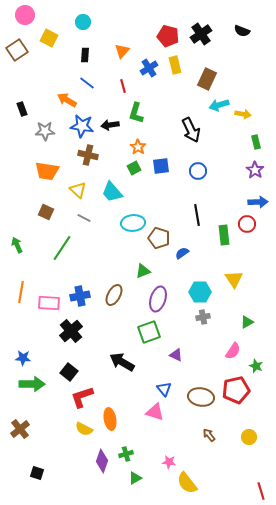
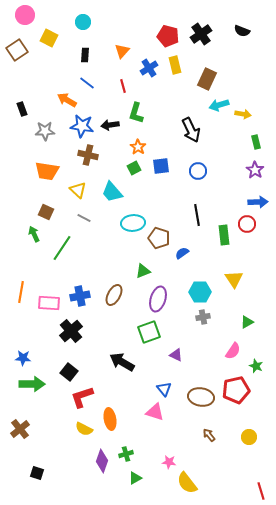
green arrow at (17, 245): moved 17 px right, 11 px up
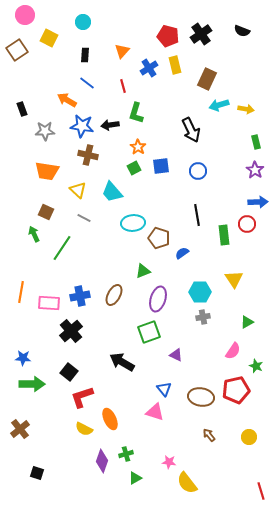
yellow arrow at (243, 114): moved 3 px right, 5 px up
orange ellipse at (110, 419): rotated 15 degrees counterclockwise
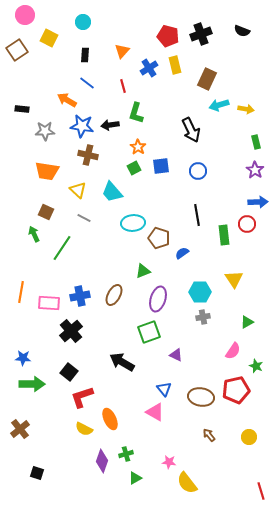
black cross at (201, 34): rotated 15 degrees clockwise
black rectangle at (22, 109): rotated 64 degrees counterclockwise
pink triangle at (155, 412): rotated 12 degrees clockwise
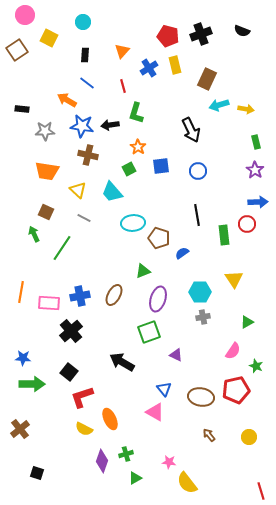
green square at (134, 168): moved 5 px left, 1 px down
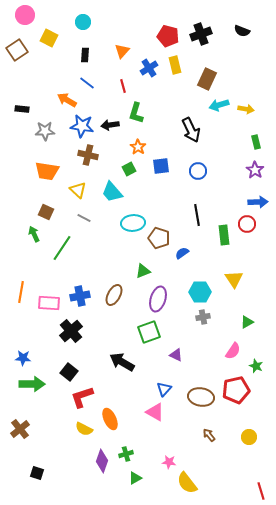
blue triangle at (164, 389): rotated 21 degrees clockwise
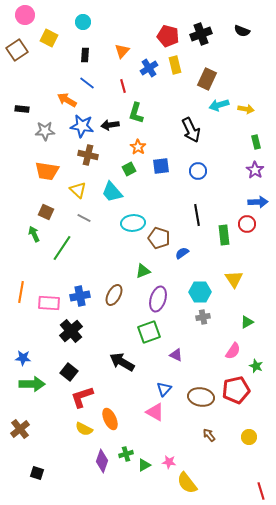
green triangle at (135, 478): moved 9 px right, 13 px up
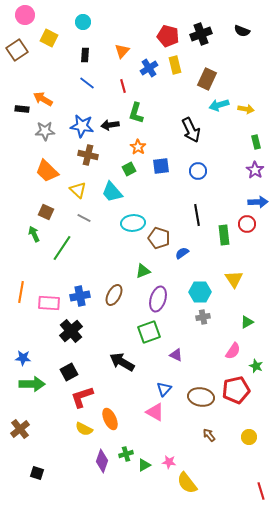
orange arrow at (67, 100): moved 24 px left, 1 px up
orange trapezoid at (47, 171): rotated 35 degrees clockwise
black square at (69, 372): rotated 24 degrees clockwise
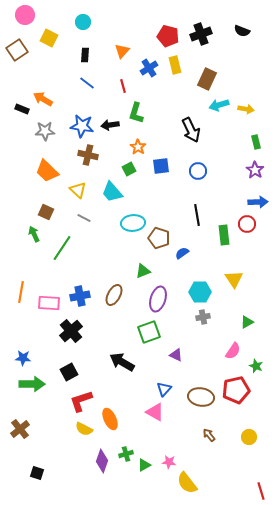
black rectangle at (22, 109): rotated 16 degrees clockwise
red L-shape at (82, 397): moved 1 px left, 4 px down
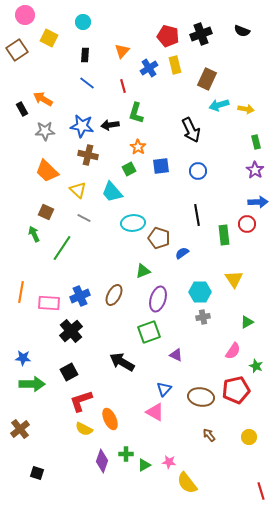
black rectangle at (22, 109): rotated 40 degrees clockwise
blue cross at (80, 296): rotated 12 degrees counterclockwise
green cross at (126, 454): rotated 16 degrees clockwise
